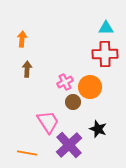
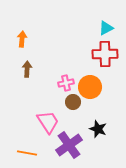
cyan triangle: rotated 28 degrees counterclockwise
pink cross: moved 1 px right, 1 px down; rotated 14 degrees clockwise
purple cross: rotated 8 degrees clockwise
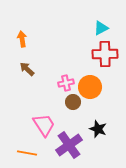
cyan triangle: moved 5 px left
orange arrow: rotated 14 degrees counterclockwise
brown arrow: rotated 49 degrees counterclockwise
pink trapezoid: moved 4 px left, 3 px down
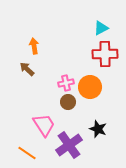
orange arrow: moved 12 px right, 7 px down
brown circle: moved 5 px left
orange line: rotated 24 degrees clockwise
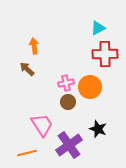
cyan triangle: moved 3 px left
pink trapezoid: moved 2 px left
orange line: rotated 48 degrees counterclockwise
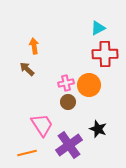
orange circle: moved 1 px left, 2 px up
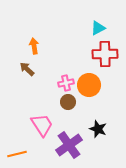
orange line: moved 10 px left, 1 px down
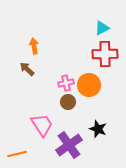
cyan triangle: moved 4 px right
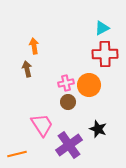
brown arrow: rotated 35 degrees clockwise
